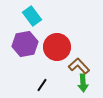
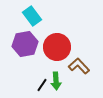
green arrow: moved 27 px left, 2 px up
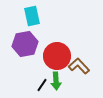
cyan rectangle: rotated 24 degrees clockwise
red circle: moved 9 px down
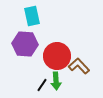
purple hexagon: rotated 15 degrees clockwise
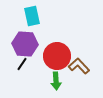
black line: moved 20 px left, 21 px up
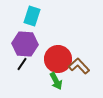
cyan rectangle: rotated 30 degrees clockwise
red circle: moved 1 px right, 3 px down
green arrow: rotated 24 degrees counterclockwise
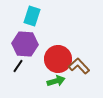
black line: moved 4 px left, 2 px down
green arrow: rotated 78 degrees counterclockwise
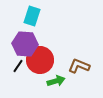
red circle: moved 18 px left, 1 px down
brown L-shape: rotated 25 degrees counterclockwise
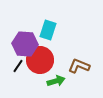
cyan rectangle: moved 16 px right, 14 px down
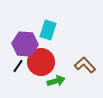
red circle: moved 1 px right, 2 px down
brown L-shape: moved 6 px right, 1 px up; rotated 25 degrees clockwise
